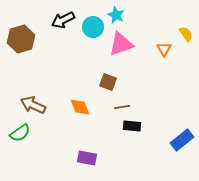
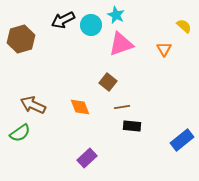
cyan circle: moved 2 px left, 2 px up
yellow semicircle: moved 2 px left, 8 px up; rotated 14 degrees counterclockwise
brown square: rotated 18 degrees clockwise
purple rectangle: rotated 54 degrees counterclockwise
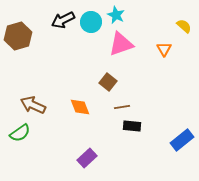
cyan circle: moved 3 px up
brown hexagon: moved 3 px left, 3 px up
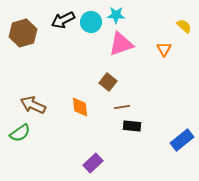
cyan star: rotated 24 degrees counterclockwise
brown hexagon: moved 5 px right, 3 px up
orange diamond: rotated 15 degrees clockwise
purple rectangle: moved 6 px right, 5 px down
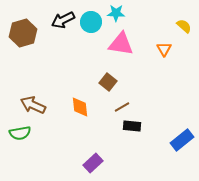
cyan star: moved 2 px up
pink triangle: rotated 28 degrees clockwise
brown line: rotated 21 degrees counterclockwise
green semicircle: rotated 25 degrees clockwise
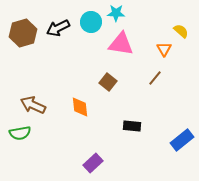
black arrow: moved 5 px left, 8 px down
yellow semicircle: moved 3 px left, 5 px down
brown line: moved 33 px right, 29 px up; rotated 21 degrees counterclockwise
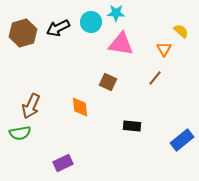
brown square: rotated 12 degrees counterclockwise
brown arrow: moved 2 px left, 1 px down; rotated 90 degrees counterclockwise
purple rectangle: moved 30 px left; rotated 18 degrees clockwise
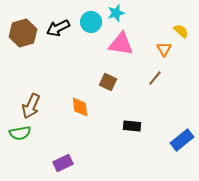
cyan star: rotated 18 degrees counterclockwise
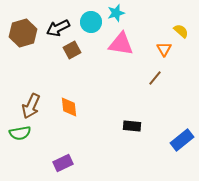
brown square: moved 36 px left, 32 px up; rotated 36 degrees clockwise
orange diamond: moved 11 px left
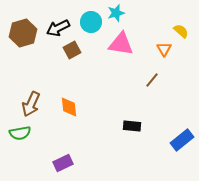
brown line: moved 3 px left, 2 px down
brown arrow: moved 2 px up
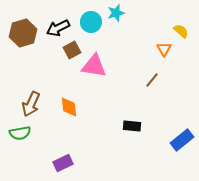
pink triangle: moved 27 px left, 22 px down
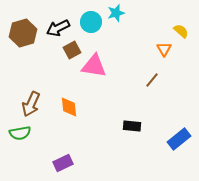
blue rectangle: moved 3 px left, 1 px up
